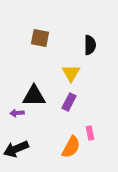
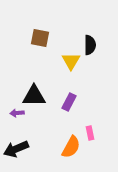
yellow triangle: moved 12 px up
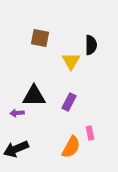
black semicircle: moved 1 px right
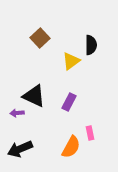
brown square: rotated 36 degrees clockwise
yellow triangle: rotated 24 degrees clockwise
black triangle: rotated 25 degrees clockwise
black arrow: moved 4 px right
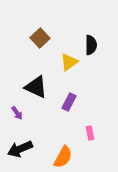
yellow triangle: moved 2 px left, 1 px down
black triangle: moved 2 px right, 9 px up
purple arrow: rotated 120 degrees counterclockwise
orange semicircle: moved 8 px left, 10 px down
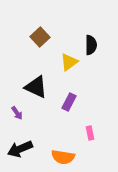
brown square: moved 1 px up
orange semicircle: rotated 70 degrees clockwise
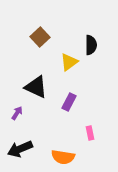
purple arrow: rotated 112 degrees counterclockwise
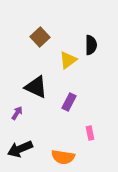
yellow triangle: moved 1 px left, 2 px up
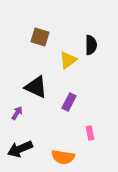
brown square: rotated 30 degrees counterclockwise
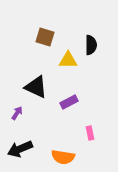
brown square: moved 5 px right
yellow triangle: rotated 36 degrees clockwise
purple rectangle: rotated 36 degrees clockwise
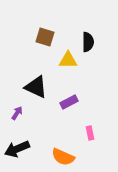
black semicircle: moved 3 px left, 3 px up
black arrow: moved 3 px left
orange semicircle: rotated 15 degrees clockwise
